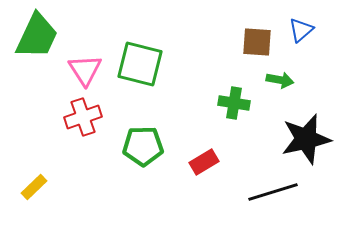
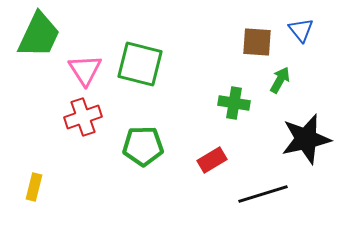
blue triangle: rotated 28 degrees counterclockwise
green trapezoid: moved 2 px right, 1 px up
green arrow: rotated 72 degrees counterclockwise
red rectangle: moved 8 px right, 2 px up
yellow rectangle: rotated 32 degrees counterclockwise
black line: moved 10 px left, 2 px down
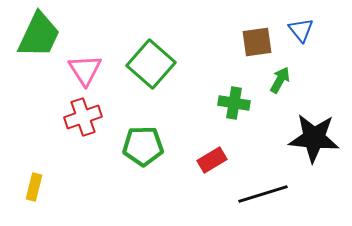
brown square: rotated 12 degrees counterclockwise
green square: moved 11 px right; rotated 27 degrees clockwise
black star: moved 8 px right, 1 px up; rotated 18 degrees clockwise
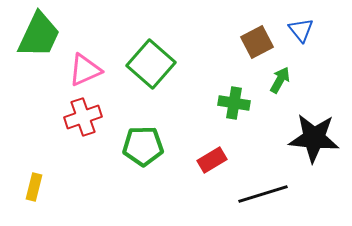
brown square: rotated 20 degrees counterclockwise
pink triangle: rotated 39 degrees clockwise
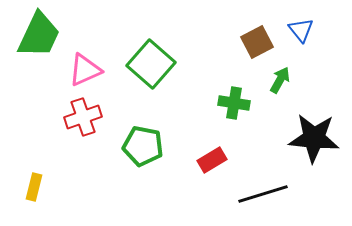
green pentagon: rotated 12 degrees clockwise
